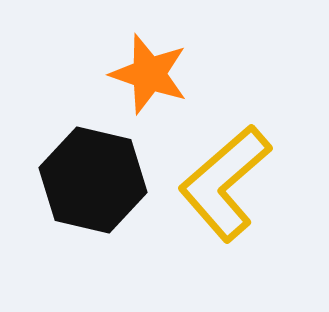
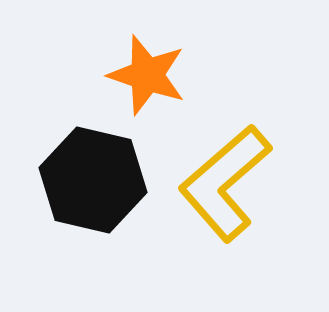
orange star: moved 2 px left, 1 px down
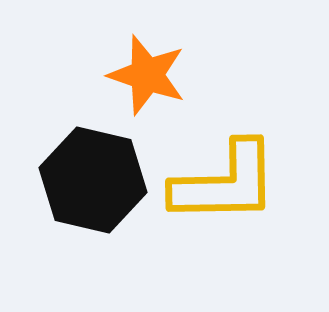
yellow L-shape: rotated 140 degrees counterclockwise
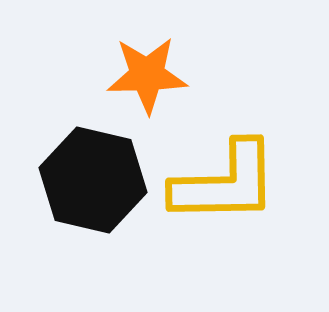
orange star: rotated 20 degrees counterclockwise
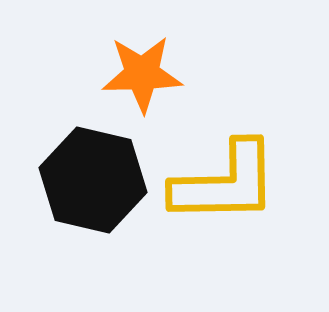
orange star: moved 5 px left, 1 px up
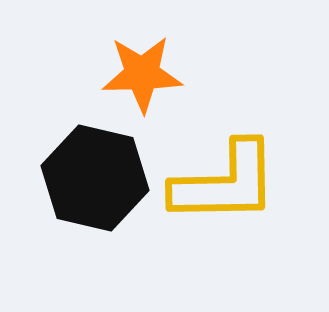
black hexagon: moved 2 px right, 2 px up
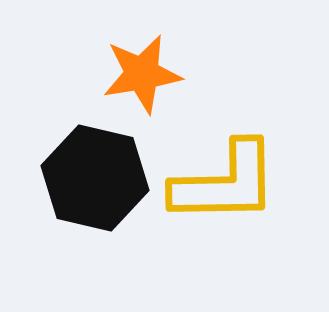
orange star: rotated 8 degrees counterclockwise
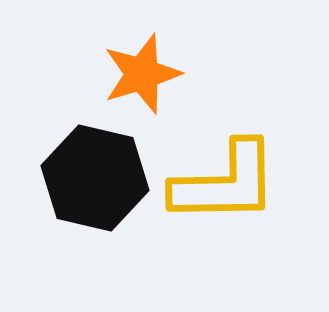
orange star: rotated 8 degrees counterclockwise
